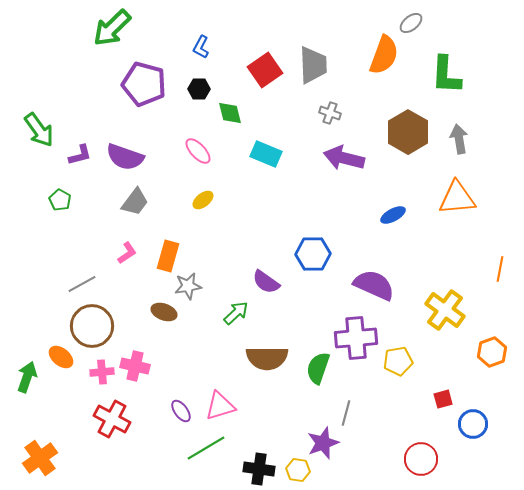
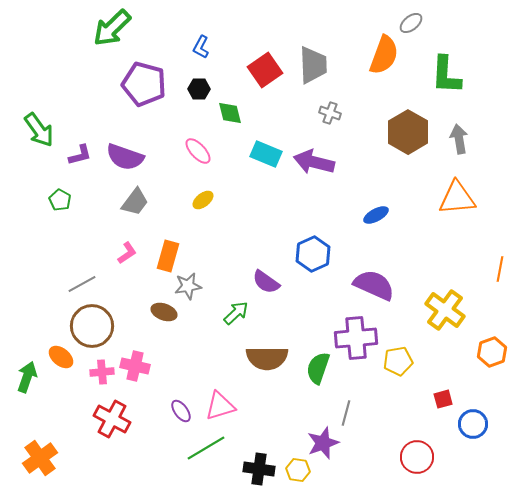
purple arrow at (344, 158): moved 30 px left, 4 px down
blue ellipse at (393, 215): moved 17 px left
blue hexagon at (313, 254): rotated 24 degrees counterclockwise
red circle at (421, 459): moved 4 px left, 2 px up
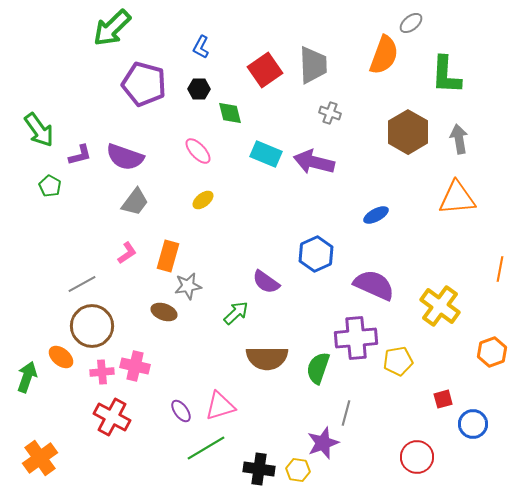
green pentagon at (60, 200): moved 10 px left, 14 px up
blue hexagon at (313, 254): moved 3 px right
yellow cross at (445, 310): moved 5 px left, 4 px up
red cross at (112, 419): moved 2 px up
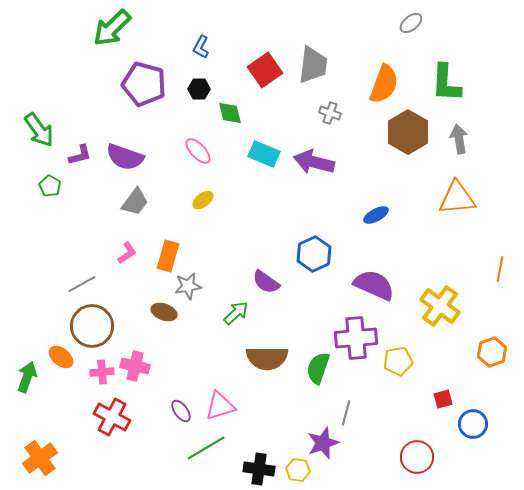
orange semicircle at (384, 55): moved 29 px down
gray trapezoid at (313, 65): rotated 9 degrees clockwise
green L-shape at (446, 75): moved 8 px down
cyan rectangle at (266, 154): moved 2 px left
blue hexagon at (316, 254): moved 2 px left
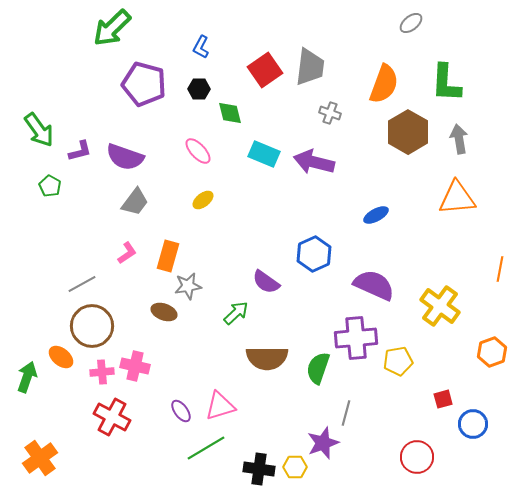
gray trapezoid at (313, 65): moved 3 px left, 2 px down
purple L-shape at (80, 155): moved 4 px up
yellow hexagon at (298, 470): moved 3 px left, 3 px up; rotated 10 degrees counterclockwise
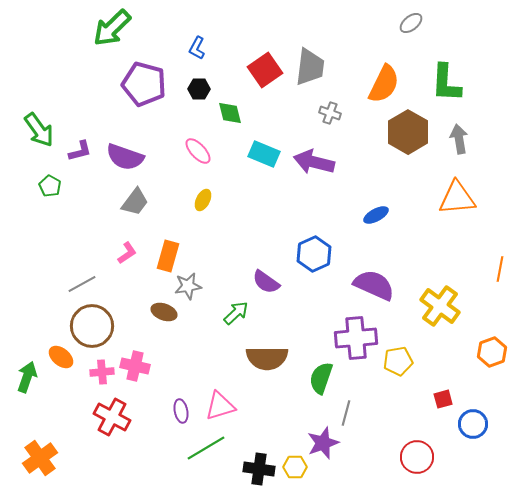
blue L-shape at (201, 47): moved 4 px left, 1 px down
orange semicircle at (384, 84): rotated 6 degrees clockwise
yellow ellipse at (203, 200): rotated 25 degrees counterclockwise
green semicircle at (318, 368): moved 3 px right, 10 px down
purple ellipse at (181, 411): rotated 25 degrees clockwise
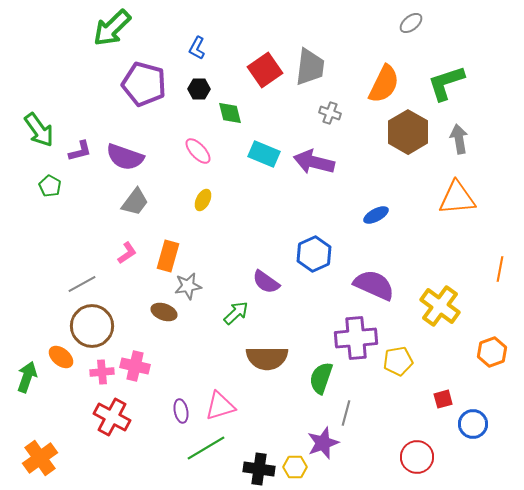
green L-shape at (446, 83): rotated 69 degrees clockwise
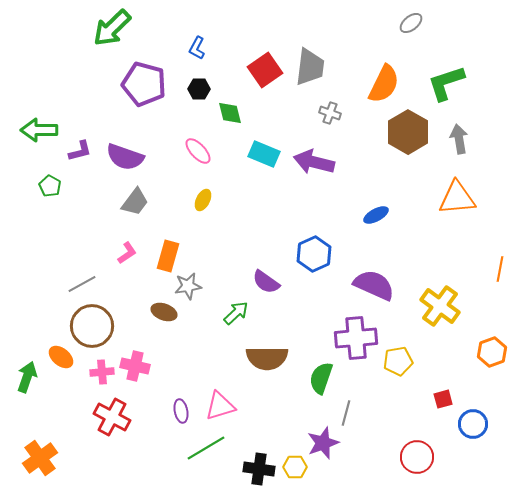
green arrow at (39, 130): rotated 126 degrees clockwise
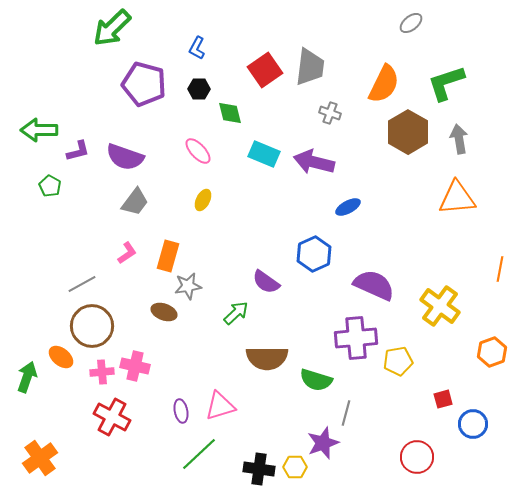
purple L-shape at (80, 151): moved 2 px left
blue ellipse at (376, 215): moved 28 px left, 8 px up
green semicircle at (321, 378): moved 5 px left, 2 px down; rotated 92 degrees counterclockwise
green line at (206, 448): moved 7 px left, 6 px down; rotated 12 degrees counterclockwise
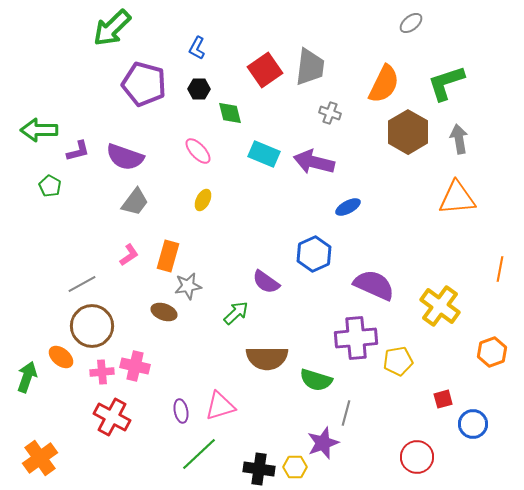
pink L-shape at (127, 253): moved 2 px right, 2 px down
